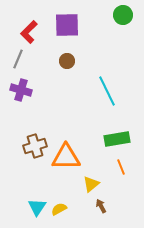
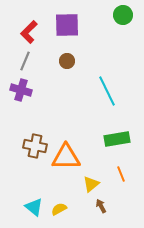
gray line: moved 7 px right, 2 px down
brown cross: rotated 30 degrees clockwise
orange line: moved 7 px down
cyan triangle: moved 3 px left; rotated 24 degrees counterclockwise
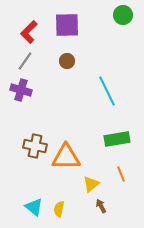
gray line: rotated 12 degrees clockwise
yellow semicircle: rotated 49 degrees counterclockwise
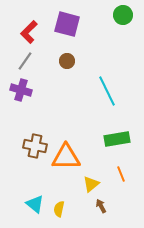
purple square: moved 1 px up; rotated 16 degrees clockwise
cyan triangle: moved 1 px right, 3 px up
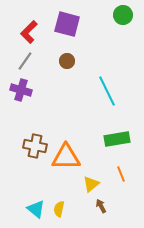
cyan triangle: moved 1 px right, 5 px down
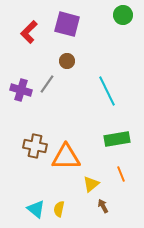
gray line: moved 22 px right, 23 px down
brown arrow: moved 2 px right
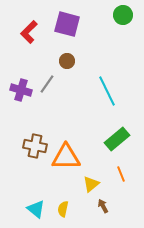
green rectangle: rotated 30 degrees counterclockwise
yellow semicircle: moved 4 px right
